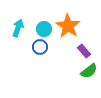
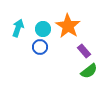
cyan circle: moved 1 px left
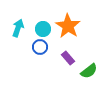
purple rectangle: moved 16 px left, 7 px down
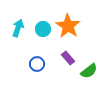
blue circle: moved 3 px left, 17 px down
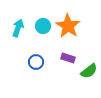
cyan circle: moved 3 px up
purple rectangle: rotated 32 degrees counterclockwise
blue circle: moved 1 px left, 2 px up
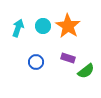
green semicircle: moved 3 px left
